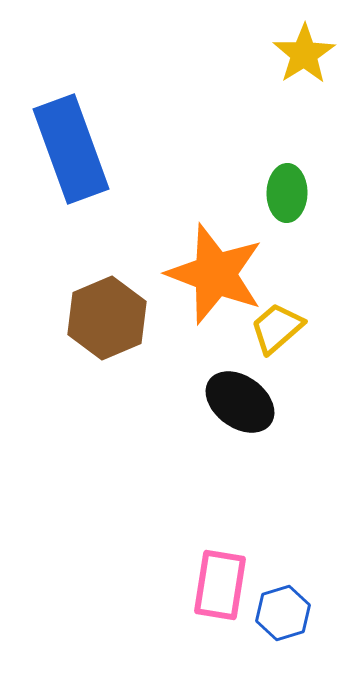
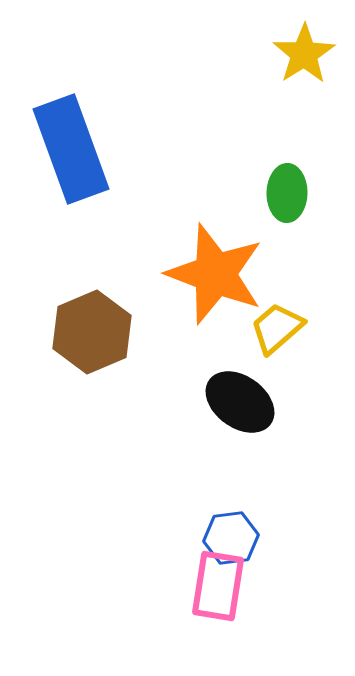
brown hexagon: moved 15 px left, 14 px down
pink rectangle: moved 2 px left, 1 px down
blue hexagon: moved 52 px left, 75 px up; rotated 10 degrees clockwise
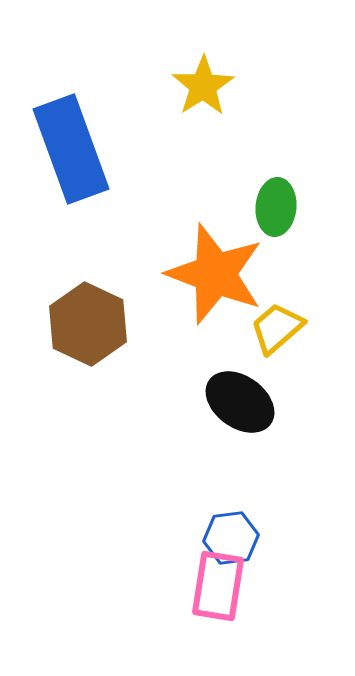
yellow star: moved 101 px left, 32 px down
green ellipse: moved 11 px left, 14 px down; rotated 4 degrees clockwise
brown hexagon: moved 4 px left, 8 px up; rotated 12 degrees counterclockwise
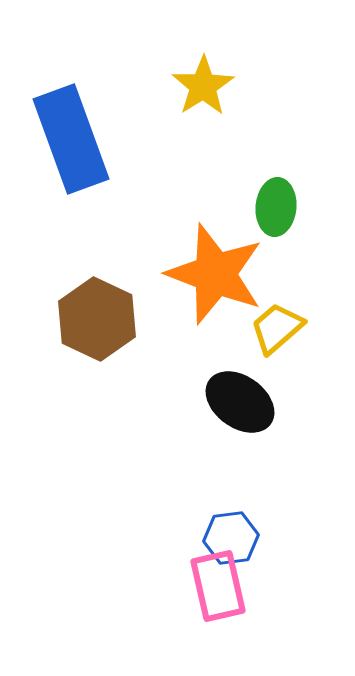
blue rectangle: moved 10 px up
brown hexagon: moved 9 px right, 5 px up
pink rectangle: rotated 22 degrees counterclockwise
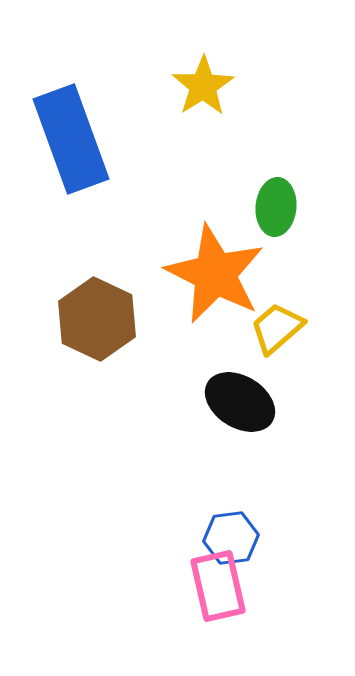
orange star: rotated 6 degrees clockwise
black ellipse: rotated 4 degrees counterclockwise
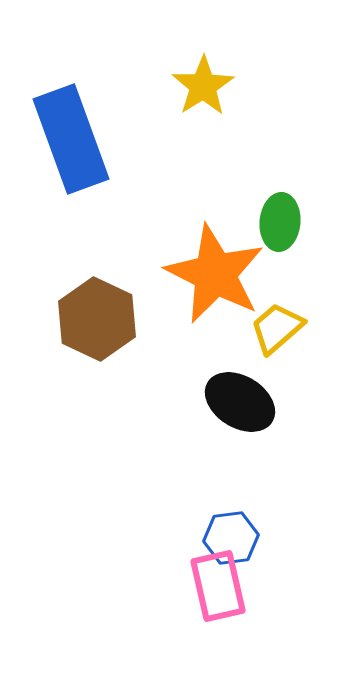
green ellipse: moved 4 px right, 15 px down
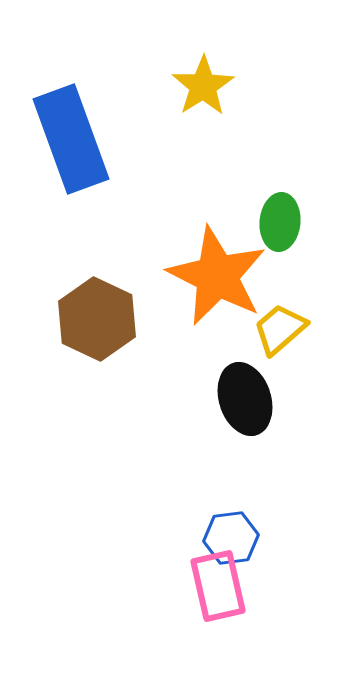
orange star: moved 2 px right, 2 px down
yellow trapezoid: moved 3 px right, 1 px down
black ellipse: moved 5 px right, 3 px up; rotated 40 degrees clockwise
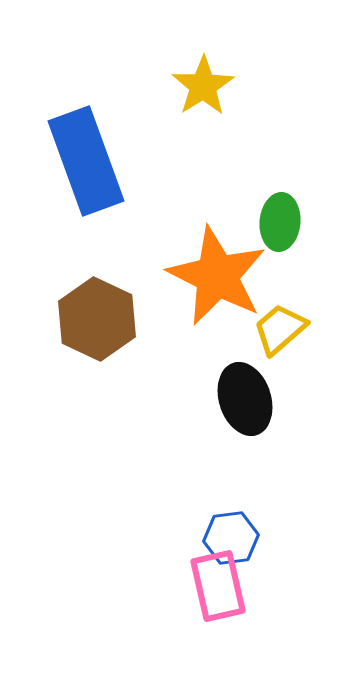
blue rectangle: moved 15 px right, 22 px down
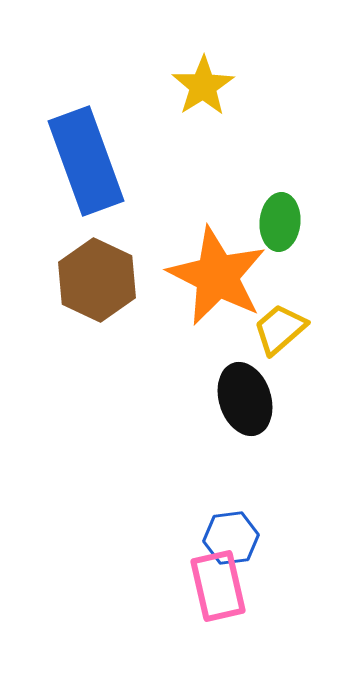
brown hexagon: moved 39 px up
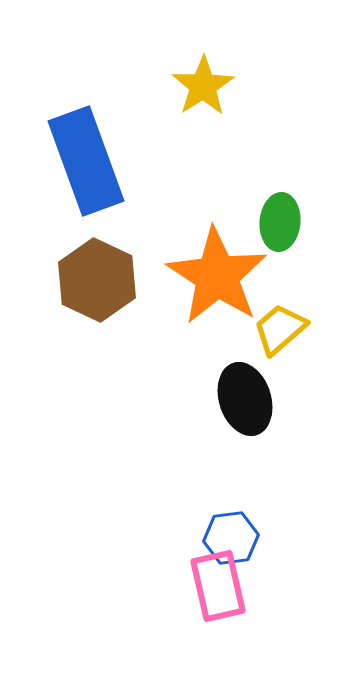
orange star: rotated 6 degrees clockwise
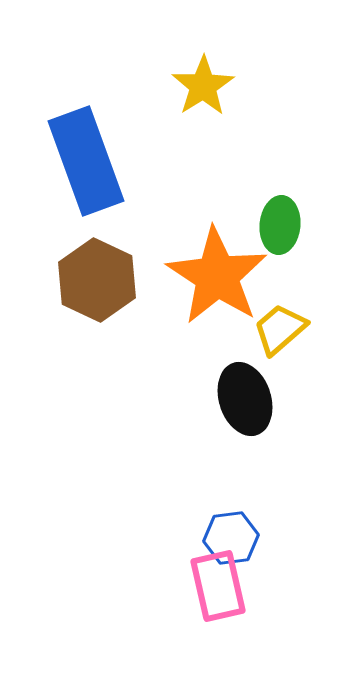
green ellipse: moved 3 px down
